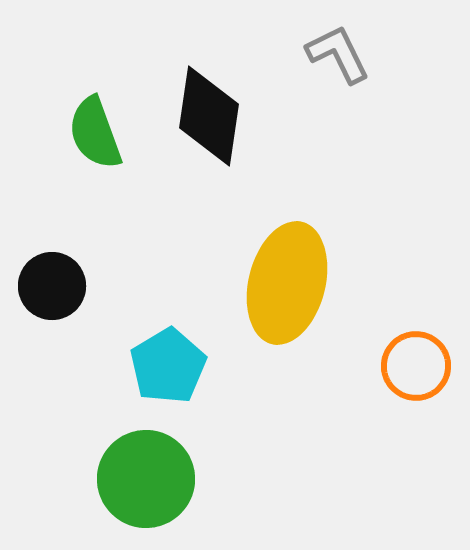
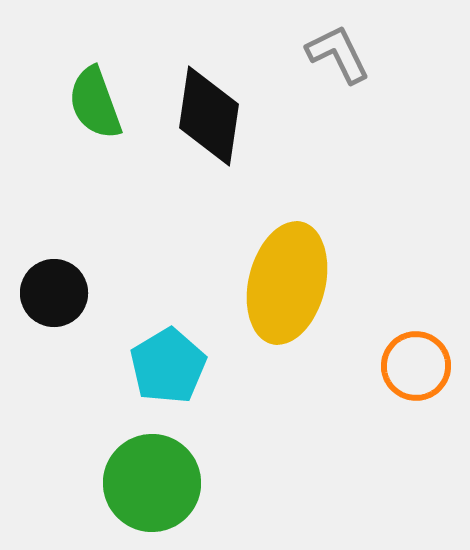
green semicircle: moved 30 px up
black circle: moved 2 px right, 7 px down
green circle: moved 6 px right, 4 px down
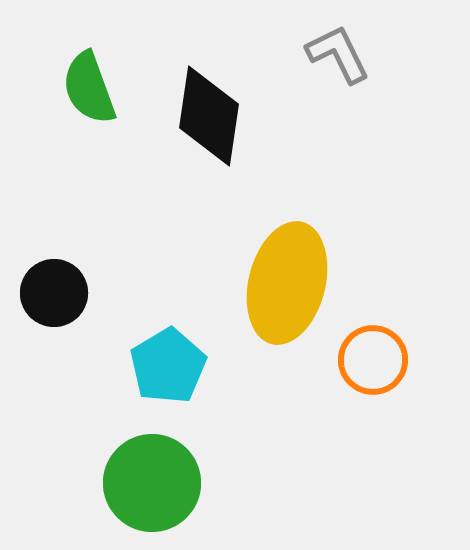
green semicircle: moved 6 px left, 15 px up
orange circle: moved 43 px left, 6 px up
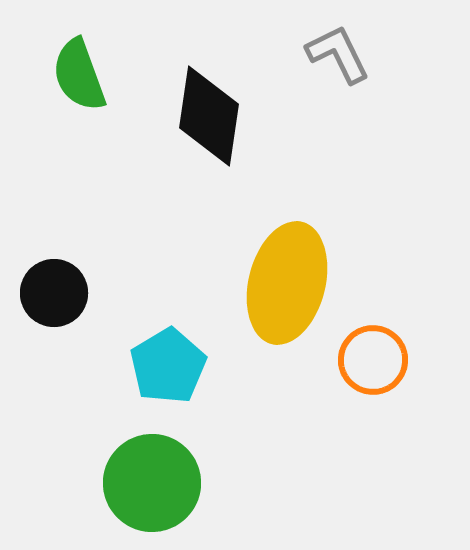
green semicircle: moved 10 px left, 13 px up
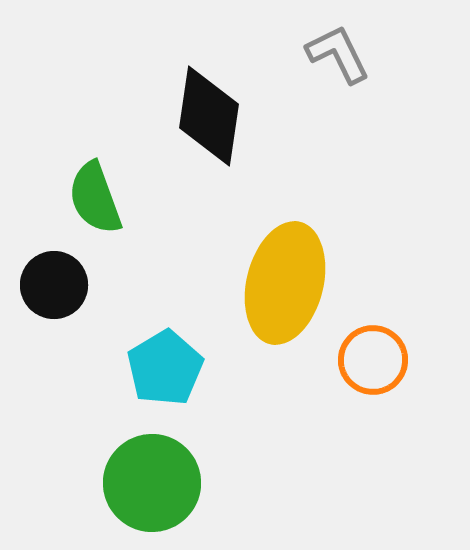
green semicircle: moved 16 px right, 123 px down
yellow ellipse: moved 2 px left
black circle: moved 8 px up
cyan pentagon: moved 3 px left, 2 px down
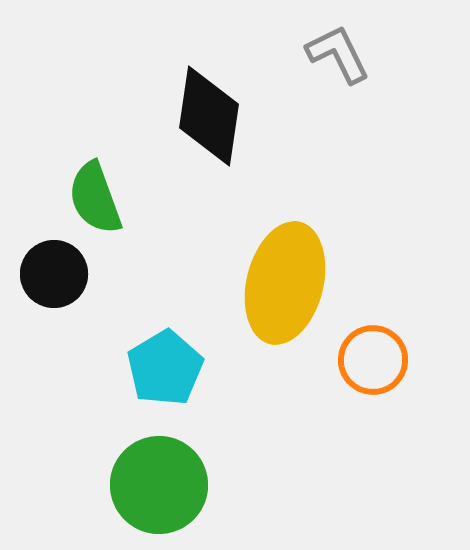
black circle: moved 11 px up
green circle: moved 7 px right, 2 px down
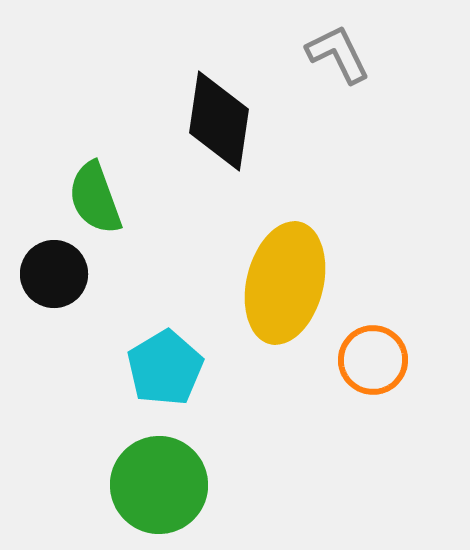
black diamond: moved 10 px right, 5 px down
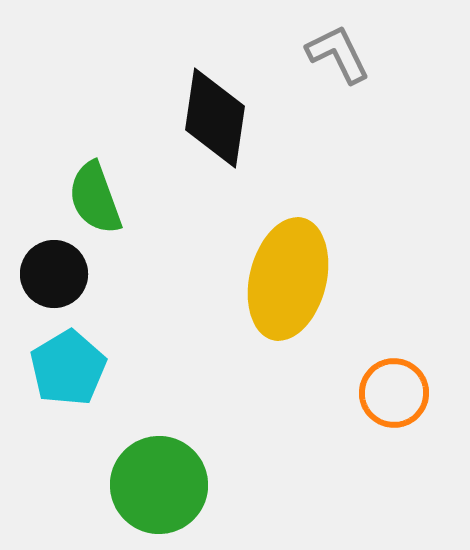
black diamond: moved 4 px left, 3 px up
yellow ellipse: moved 3 px right, 4 px up
orange circle: moved 21 px right, 33 px down
cyan pentagon: moved 97 px left
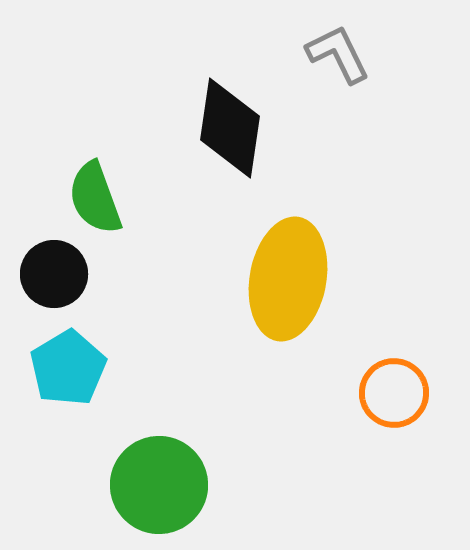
black diamond: moved 15 px right, 10 px down
yellow ellipse: rotated 4 degrees counterclockwise
